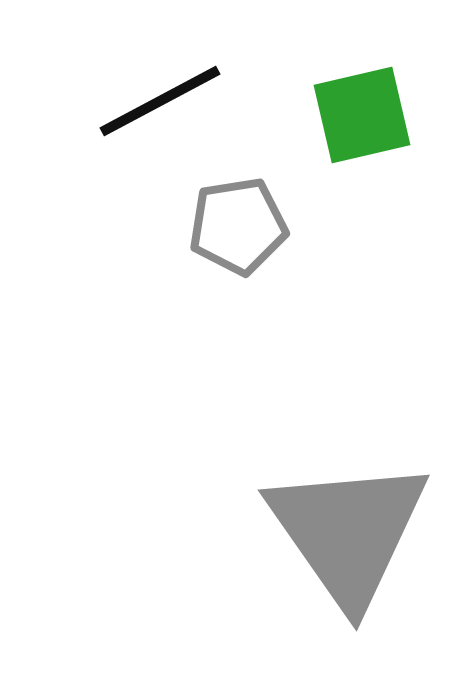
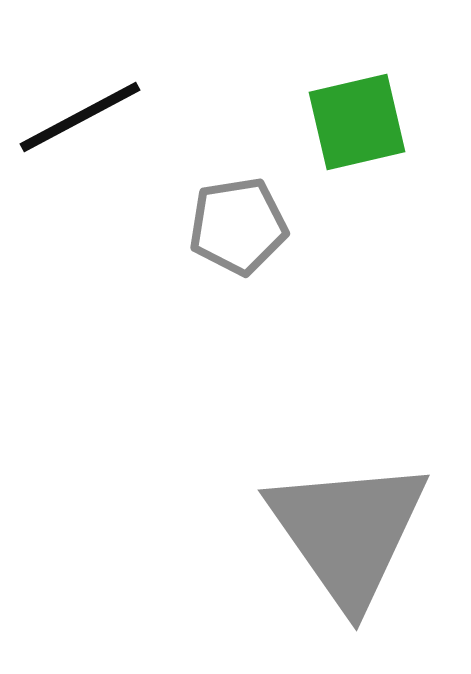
black line: moved 80 px left, 16 px down
green square: moved 5 px left, 7 px down
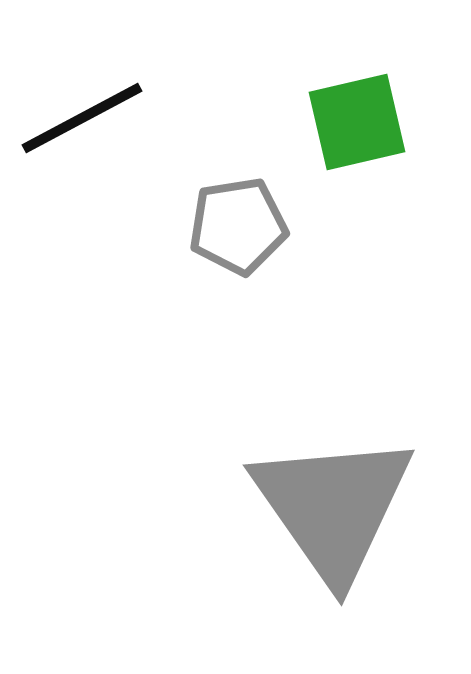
black line: moved 2 px right, 1 px down
gray triangle: moved 15 px left, 25 px up
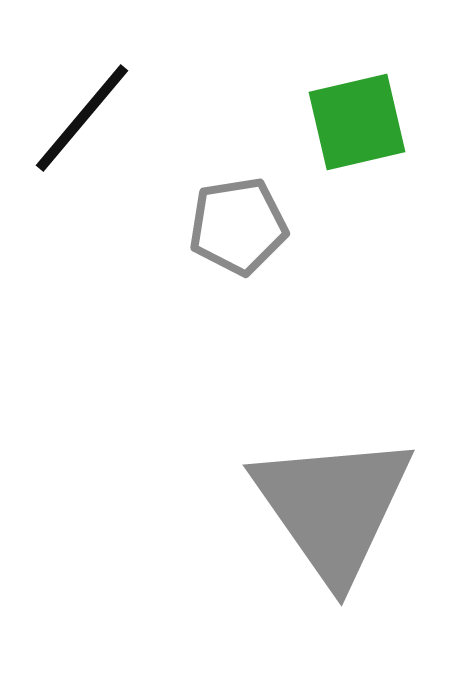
black line: rotated 22 degrees counterclockwise
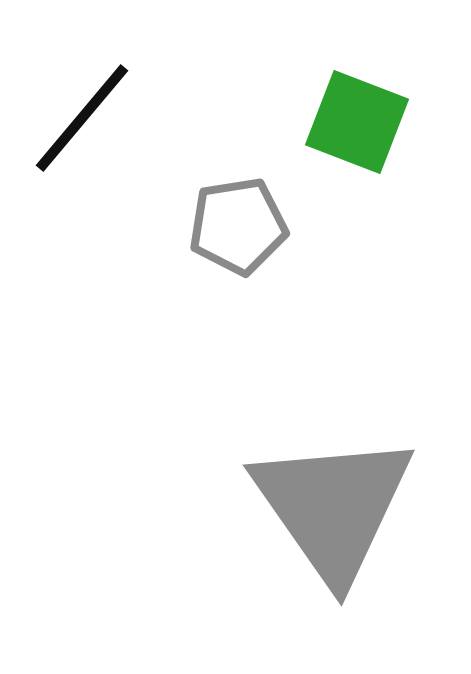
green square: rotated 34 degrees clockwise
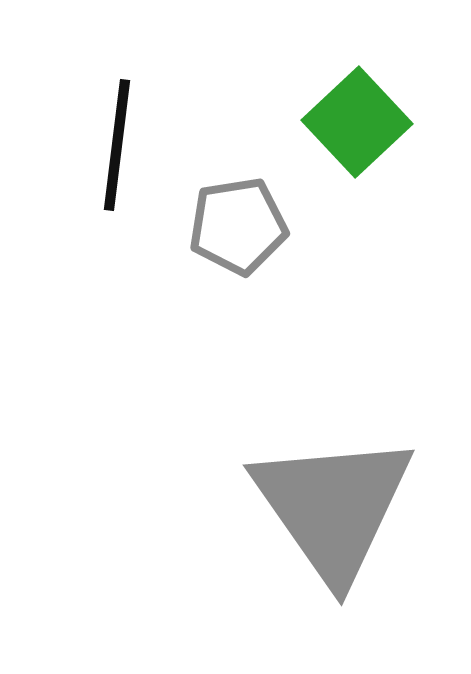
black line: moved 35 px right, 27 px down; rotated 33 degrees counterclockwise
green square: rotated 26 degrees clockwise
